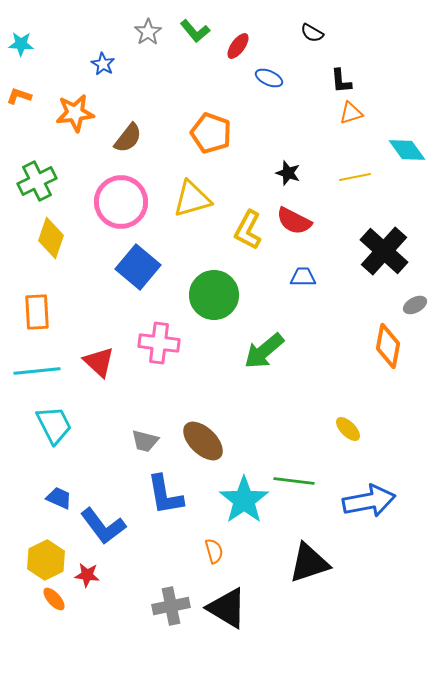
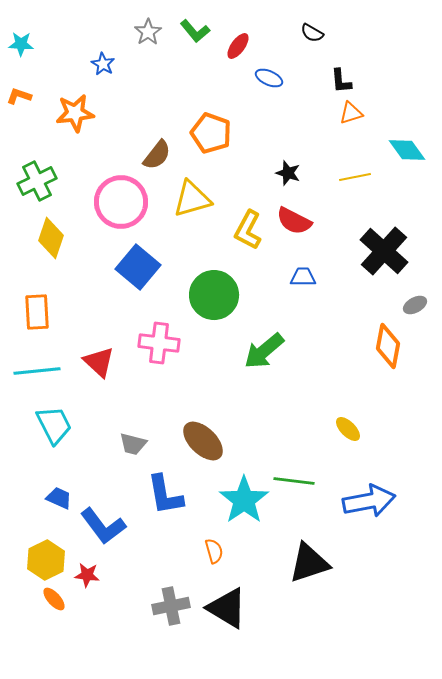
brown semicircle at (128, 138): moved 29 px right, 17 px down
gray trapezoid at (145, 441): moved 12 px left, 3 px down
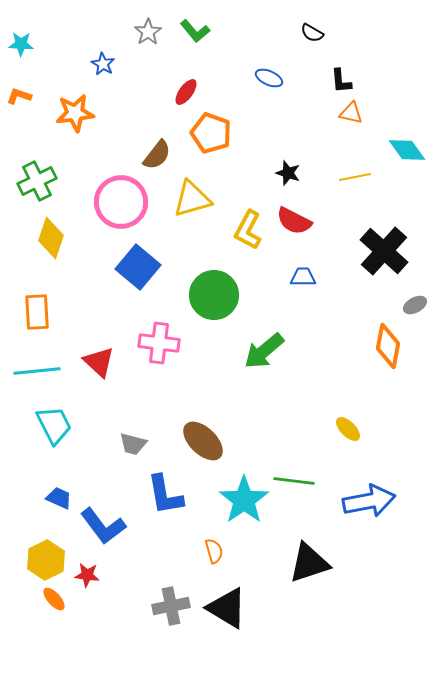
red ellipse at (238, 46): moved 52 px left, 46 px down
orange triangle at (351, 113): rotated 30 degrees clockwise
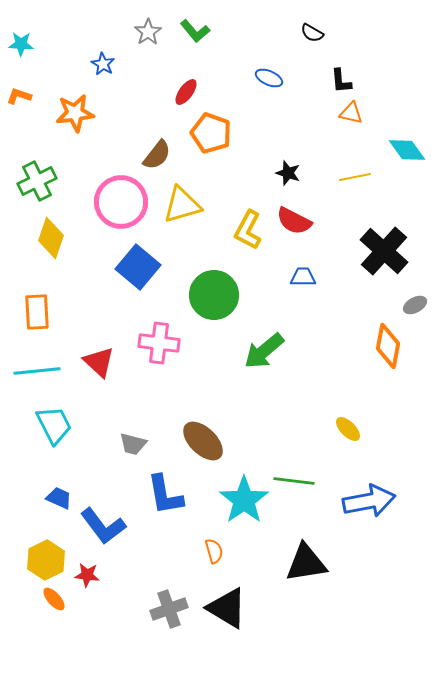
yellow triangle at (192, 199): moved 10 px left, 6 px down
black triangle at (309, 563): moved 3 px left; rotated 9 degrees clockwise
gray cross at (171, 606): moved 2 px left, 3 px down; rotated 9 degrees counterclockwise
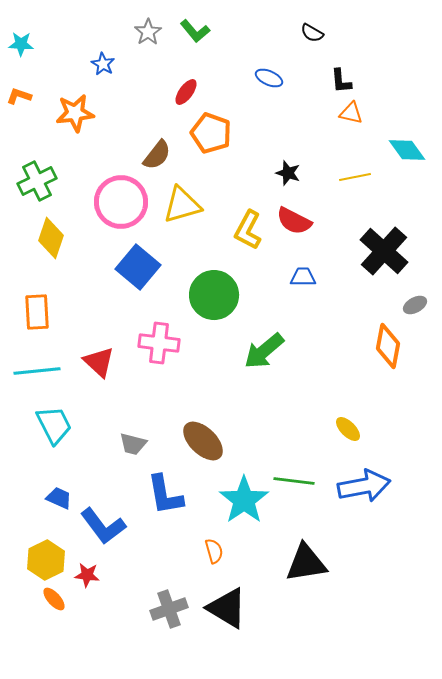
blue arrow at (369, 501): moved 5 px left, 15 px up
